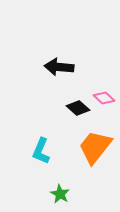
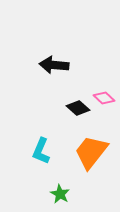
black arrow: moved 5 px left, 2 px up
orange trapezoid: moved 4 px left, 5 px down
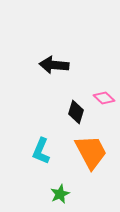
black diamond: moved 2 px left, 4 px down; rotated 65 degrees clockwise
orange trapezoid: rotated 114 degrees clockwise
green star: rotated 18 degrees clockwise
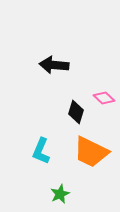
orange trapezoid: rotated 144 degrees clockwise
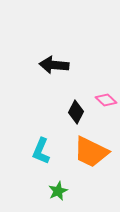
pink diamond: moved 2 px right, 2 px down
black diamond: rotated 10 degrees clockwise
green star: moved 2 px left, 3 px up
